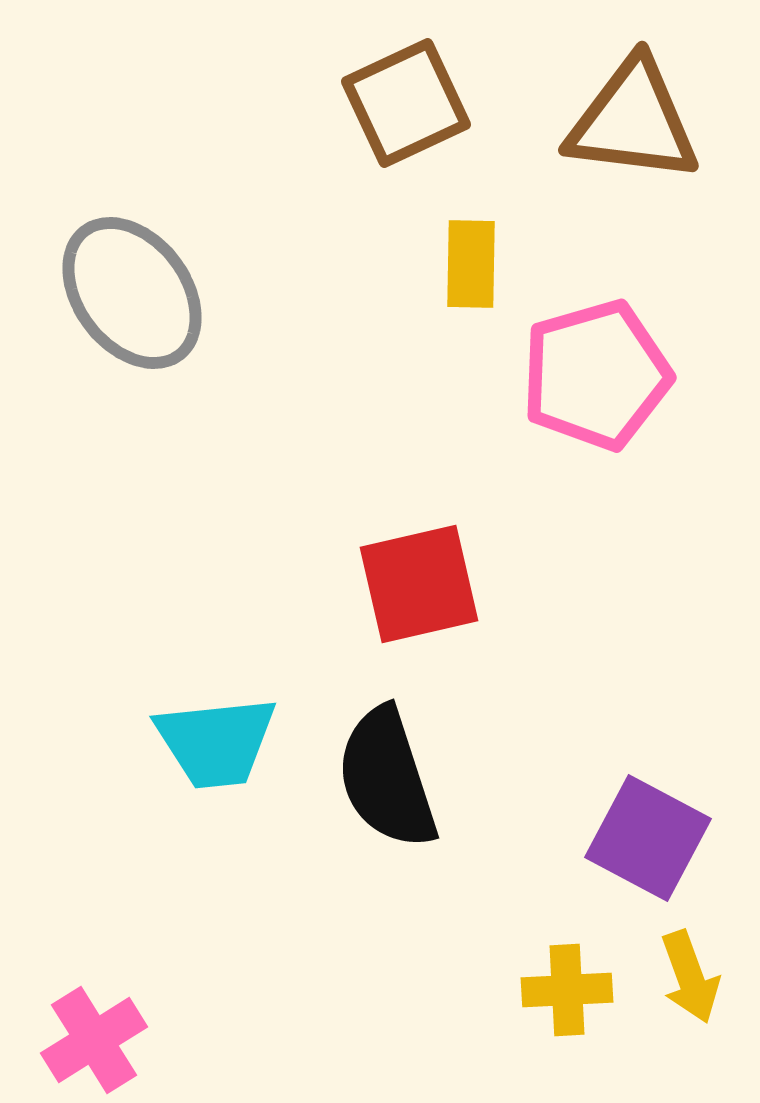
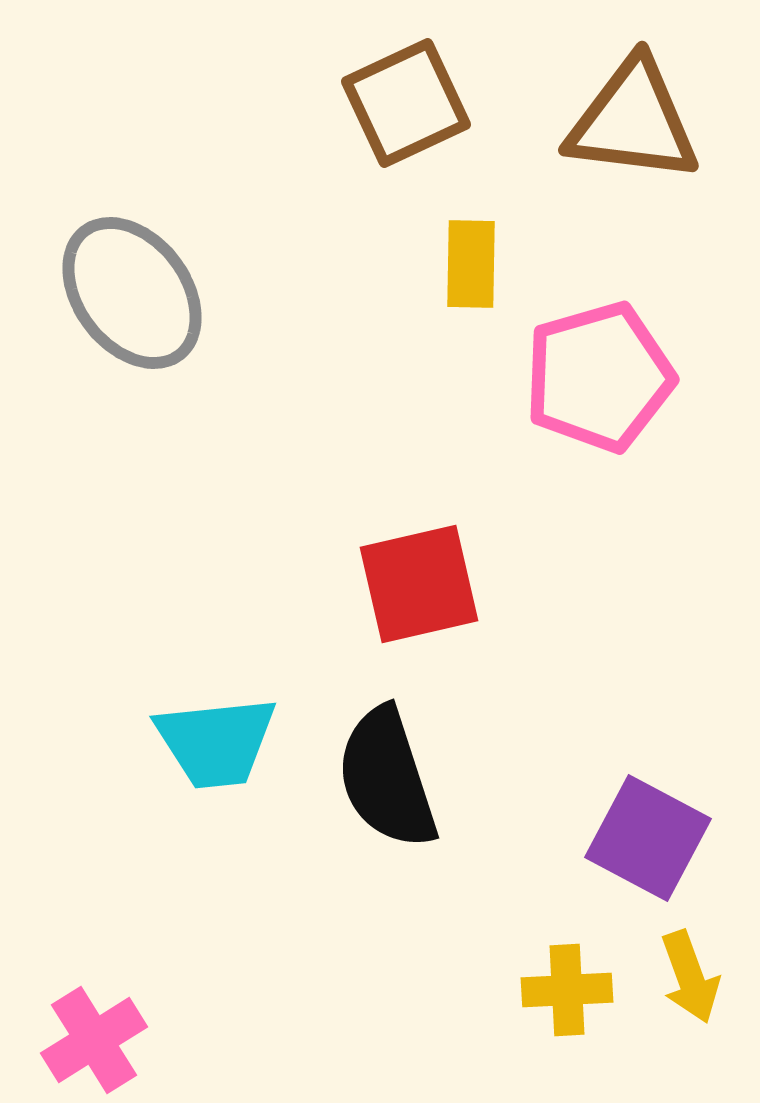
pink pentagon: moved 3 px right, 2 px down
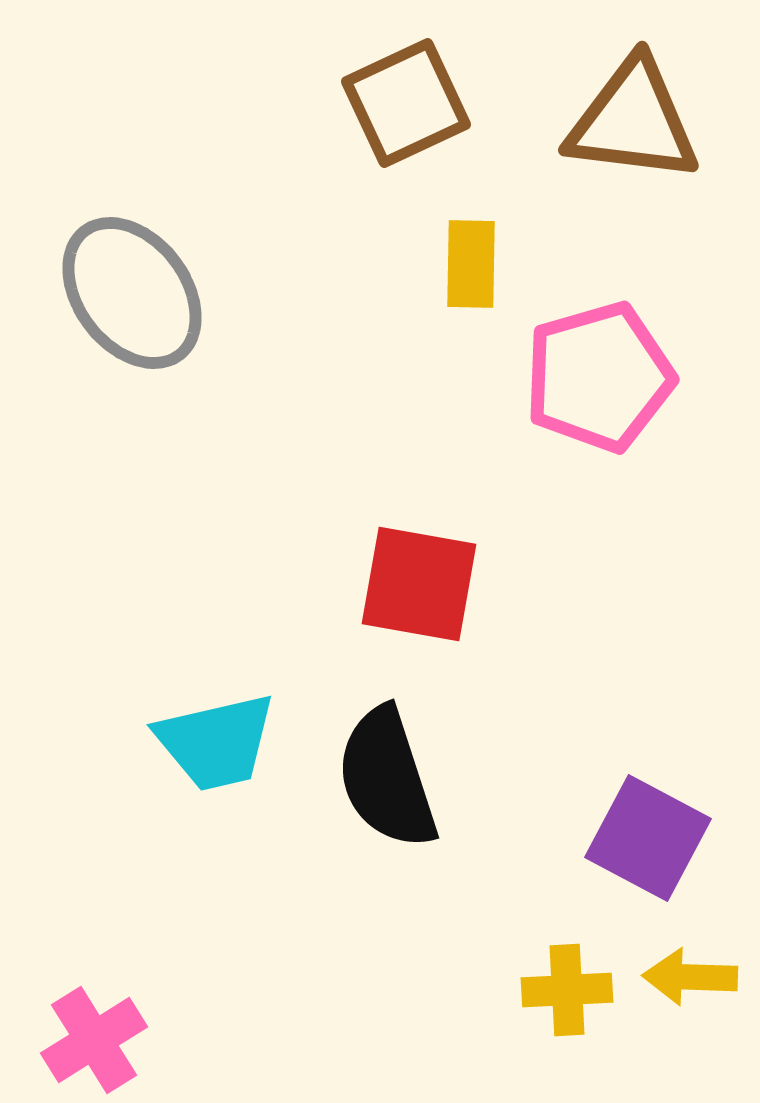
red square: rotated 23 degrees clockwise
cyan trapezoid: rotated 7 degrees counterclockwise
yellow arrow: rotated 112 degrees clockwise
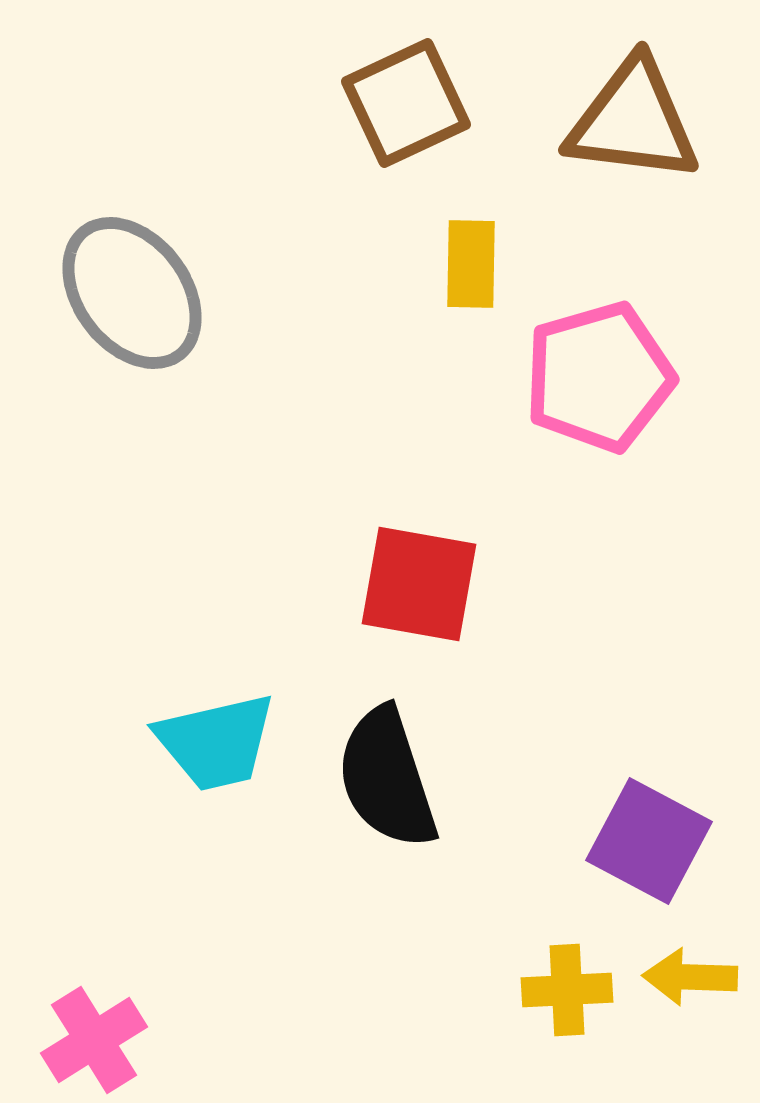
purple square: moved 1 px right, 3 px down
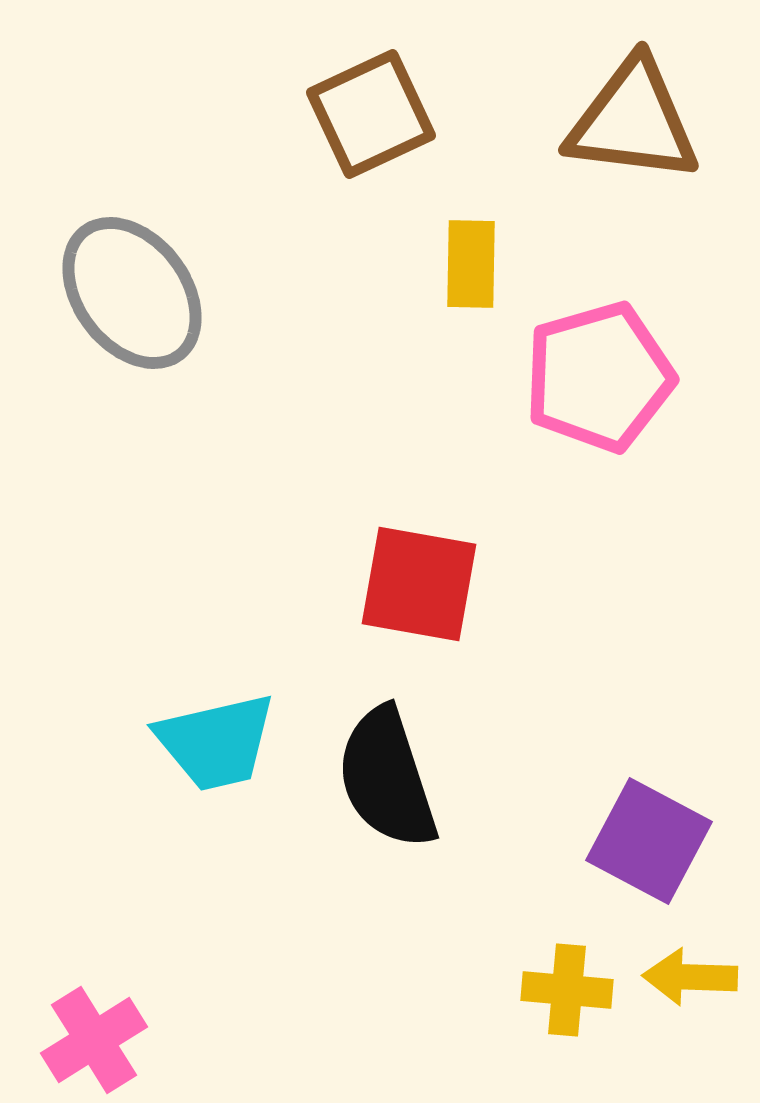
brown square: moved 35 px left, 11 px down
yellow cross: rotated 8 degrees clockwise
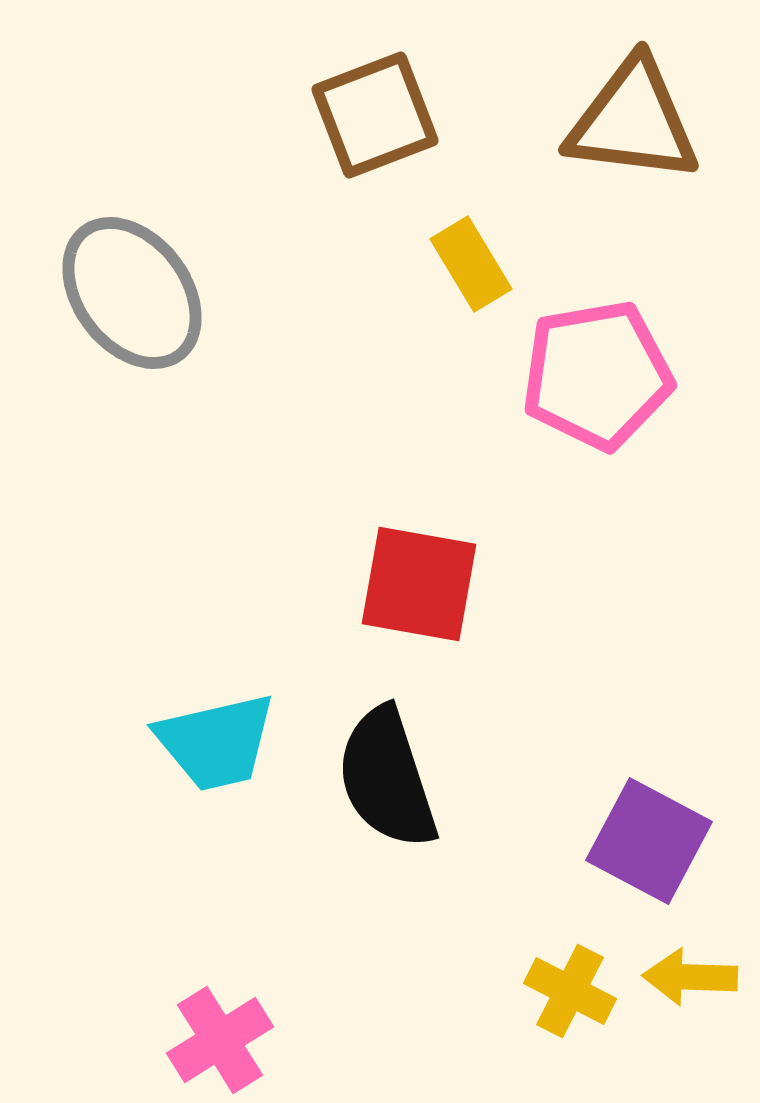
brown square: moved 4 px right, 1 px down; rotated 4 degrees clockwise
yellow rectangle: rotated 32 degrees counterclockwise
pink pentagon: moved 2 px left, 2 px up; rotated 6 degrees clockwise
yellow cross: moved 3 px right, 1 px down; rotated 22 degrees clockwise
pink cross: moved 126 px right
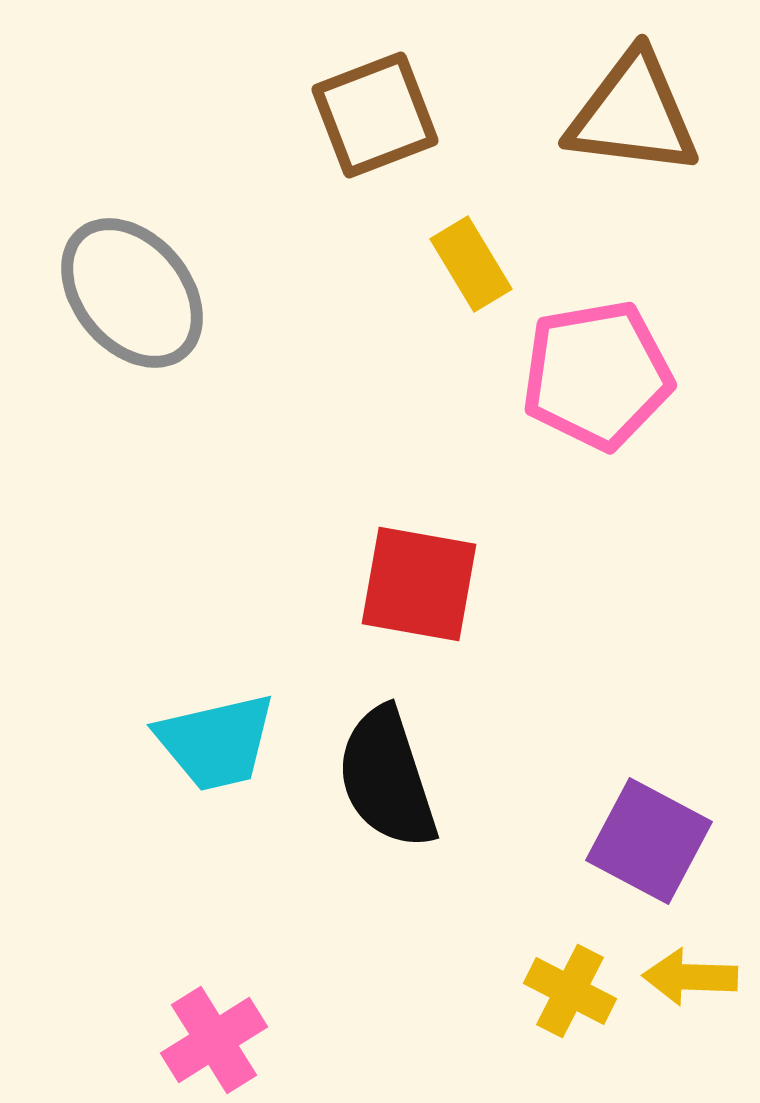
brown triangle: moved 7 px up
gray ellipse: rotated 3 degrees counterclockwise
pink cross: moved 6 px left
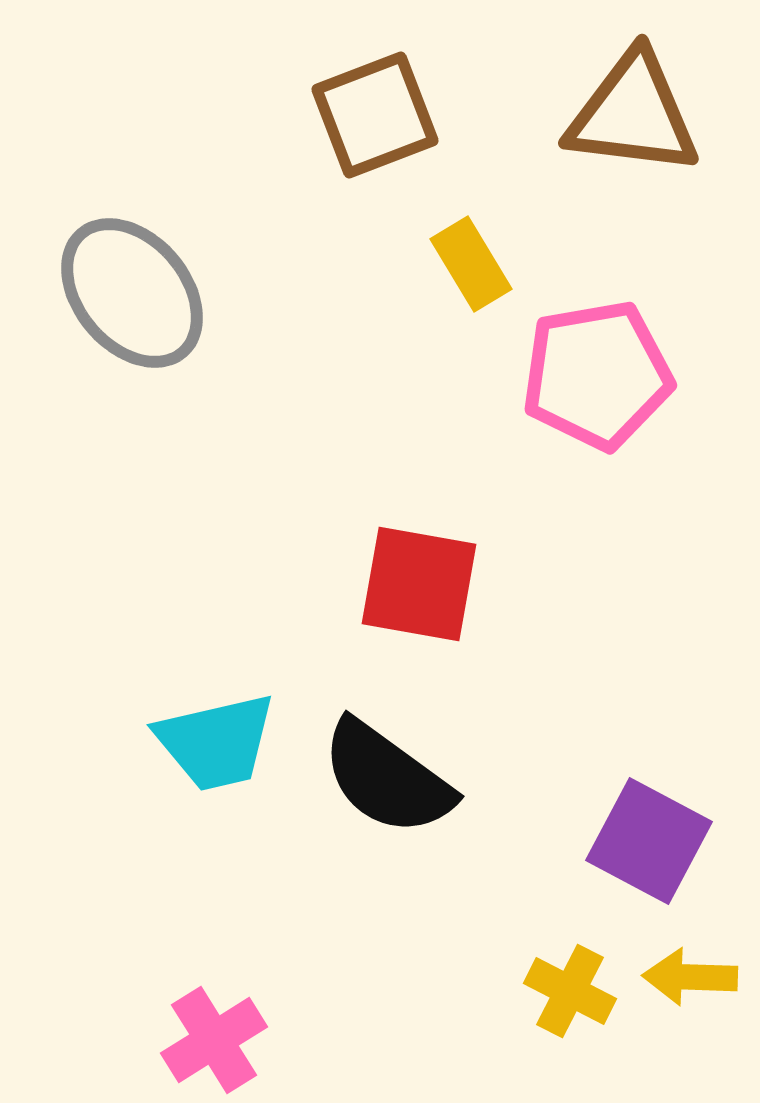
black semicircle: rotated 36 degrees counterclockwise
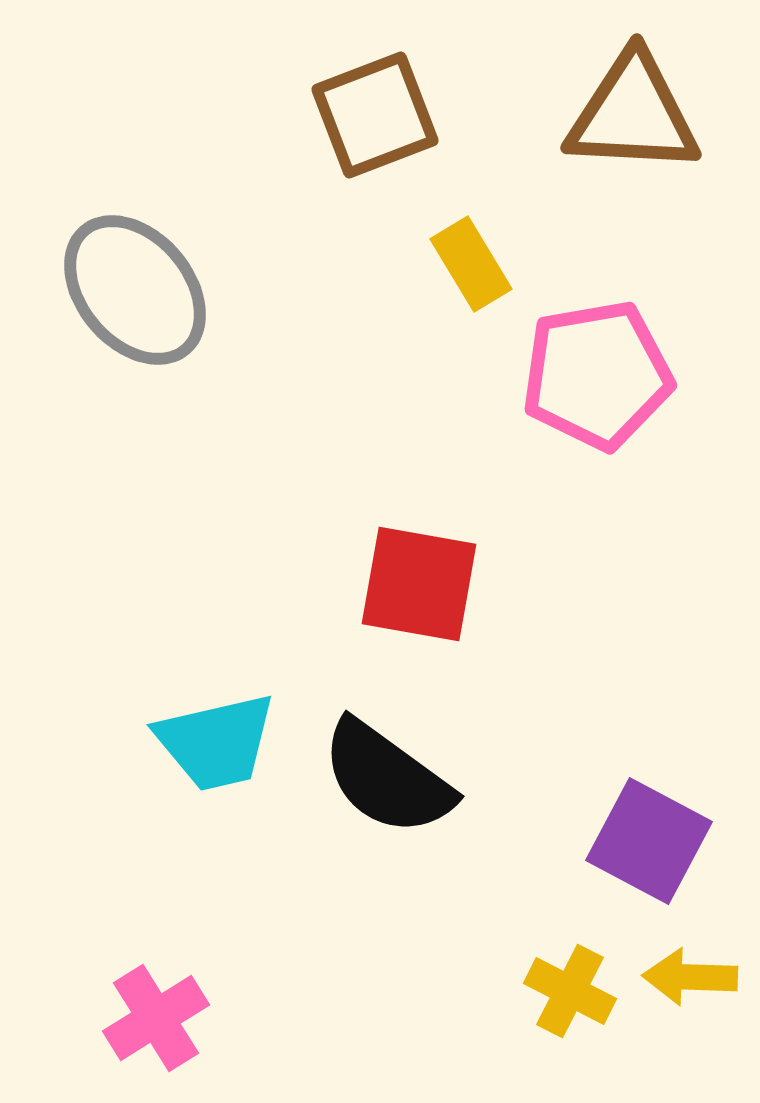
brown triangle: rotated 4 degrees counterclockwise
gray ellipse: moved 3 px right, 3 px up
pink cross: moved 58 px left, 22 px up
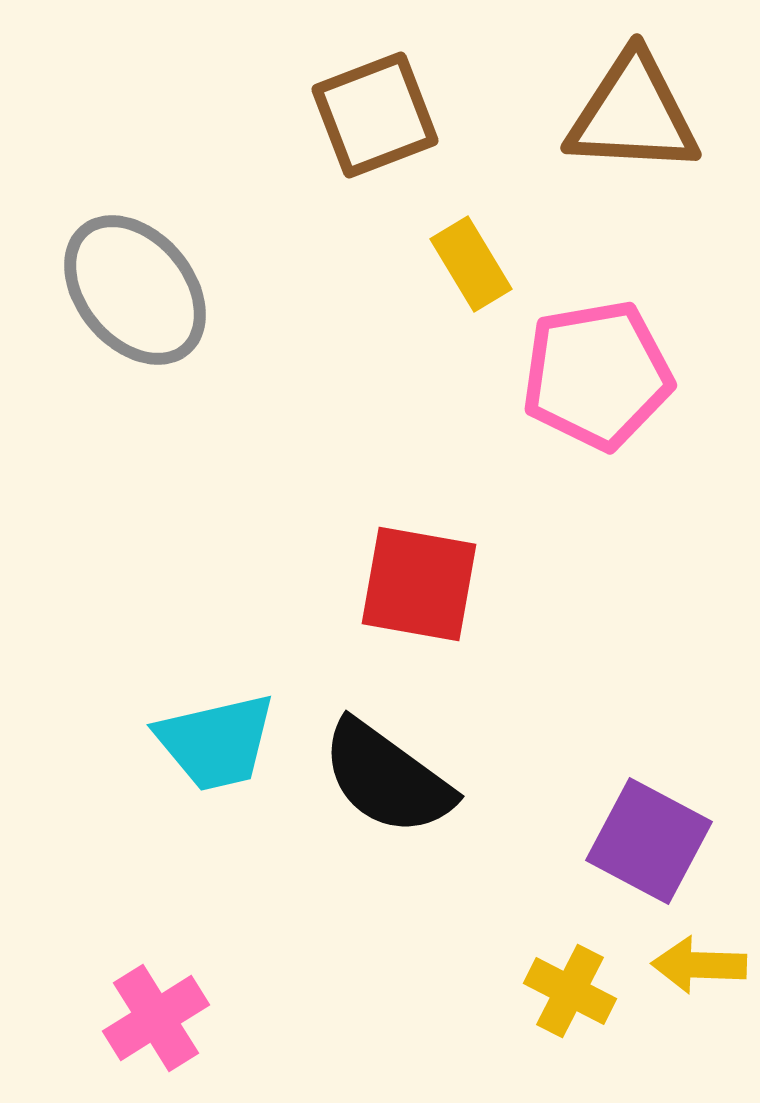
yellow arrow: moved 9 px right, 12 px up
